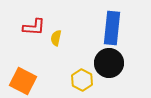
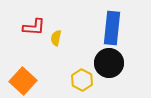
orange square: rotated 16 degrees clockwise
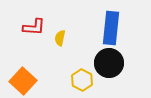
blue rectangle: moved 1 px left
yellow semicircle: moved 4 px right
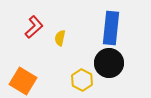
red L-shape: rotated 45 degrees counterclockwise
orange square: rotated 12 degrees counterclockwise
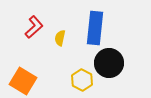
blue rectangle: moved 16 px left
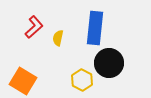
yellow semicircle: moved 2 px left
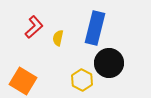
blue rectangle: rotated 8 degrees clockwise
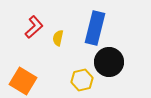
black circle: moved 1 px up
yellow hexagon: rotated 20 degrees clockwise
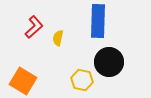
blue rectangle: moved 3 px right, 7 px up; rotated 12 degrees counterclockwise
yellow hexagon: rotated 25 degrees clockwise
